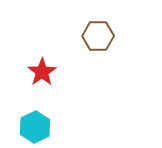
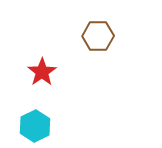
cyan hexagon: moved 1 px up
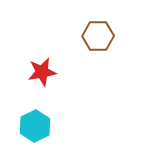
red star: rotated 24 degrees clockwise
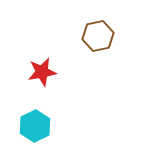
brown hexagon: rotated 12 degrees counterclockwise
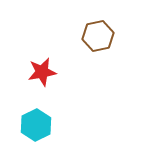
cyan hexagon: moved 1 px right, 1 px up
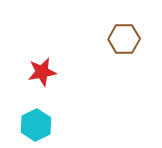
brown hexagon: moved 26 px right, 3 px down; rotated 12 degrees clockwise
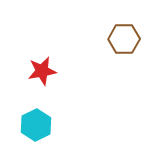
red star: moved 1 px up
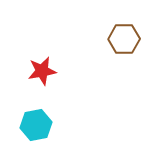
cyan hexagon: rotated 16 degrees clockwise
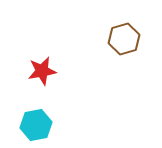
brown hexagon: rotated 16 degrees counterclockwise
